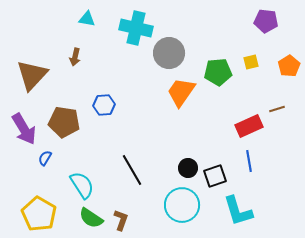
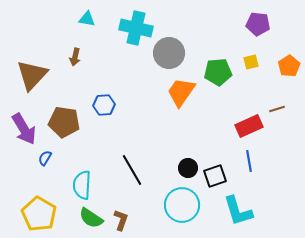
purple pentagon: moved 8 px left, 3 px down
cyan semicircle: rotated 144 degrees counterclockwise
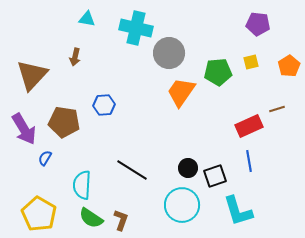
black line: rotated 28 degrees counterclockwise
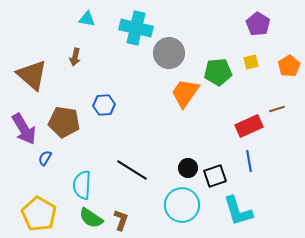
purple pentagon: rotated 25 degrees clockwise
brown triangle: rotated 32 degrees counterclockwise
orange trapezoid: moved 4 px right, 1 px down
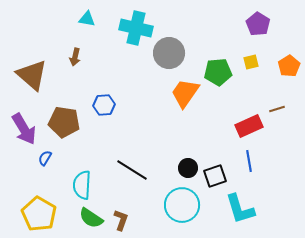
cyan L-shape: moved 2 px right, 2 px up
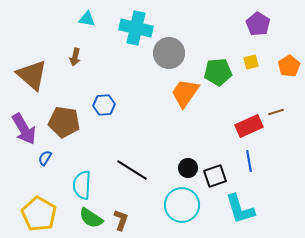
brown line: moved 1 px left, 3 px down
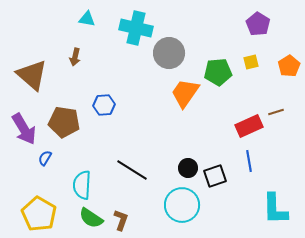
cyan L-shape: moved 35 px right; rotated 16 degrees clockwise
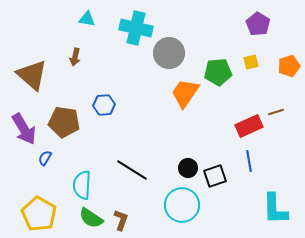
orange pentagon: rotated 15 degrees clockwise
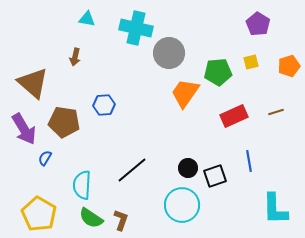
brown triangle: moved 1 px right, 8 px down
red rectangle: moved 15 px left, 10 px up
black line: rotated 72 degrees counterclockwise
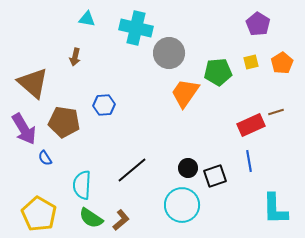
orange pentagon: moved 7 px left, 3 px up; rotated 15 degrees counterclockwise
red rectangle: moved 17 px right, 9 px down
blue semicircle: rotated 63 degrees counterclockwise
brown L-shape: rotated 30 degrees clockwise
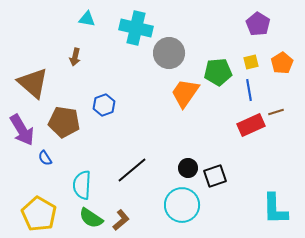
blue hexagon: rotated 15 degrees counterclockwise
purple arrow: moved 2 px left, 1 px down
blue line: moved 71 px up
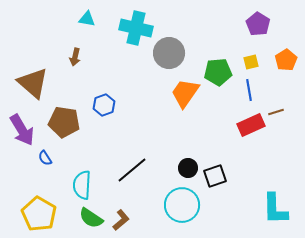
orange pentagon: moved 4 px right, 3 px up
